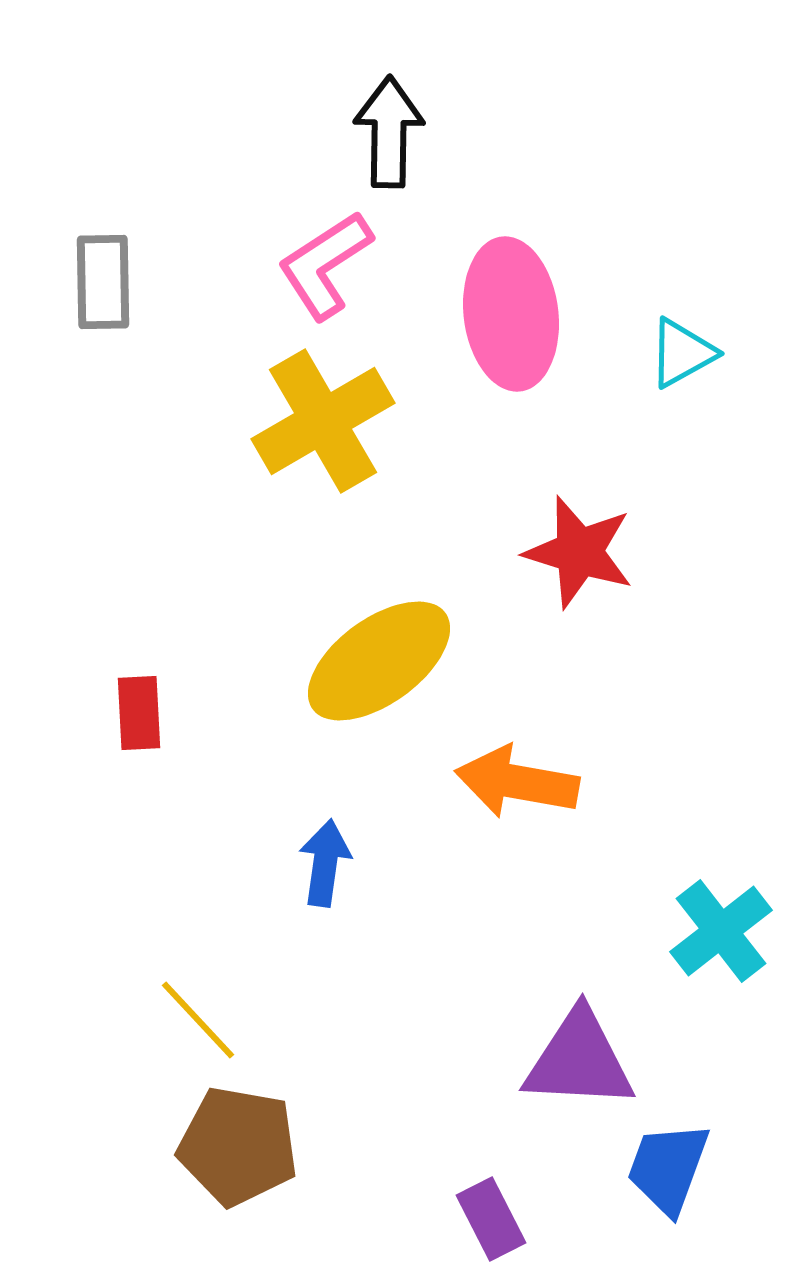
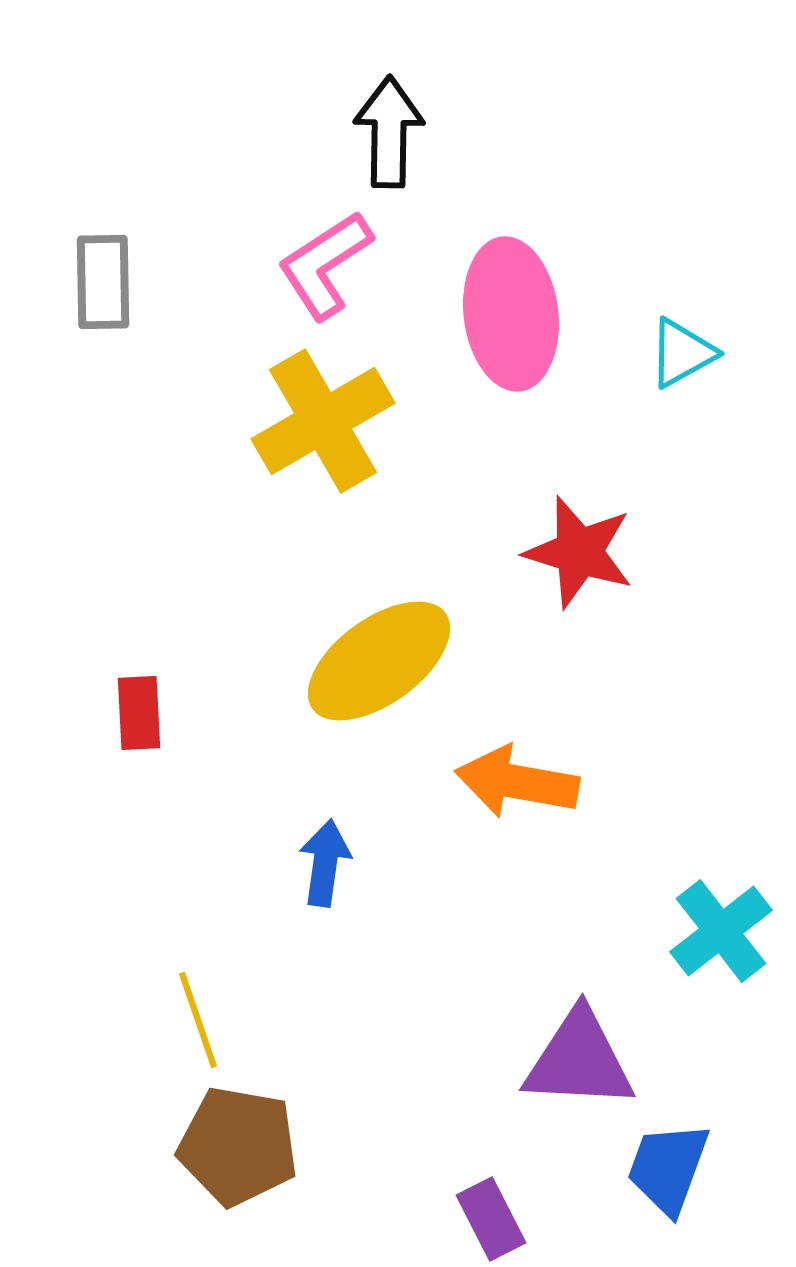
yellow line: rotated 24 degrees clockwise
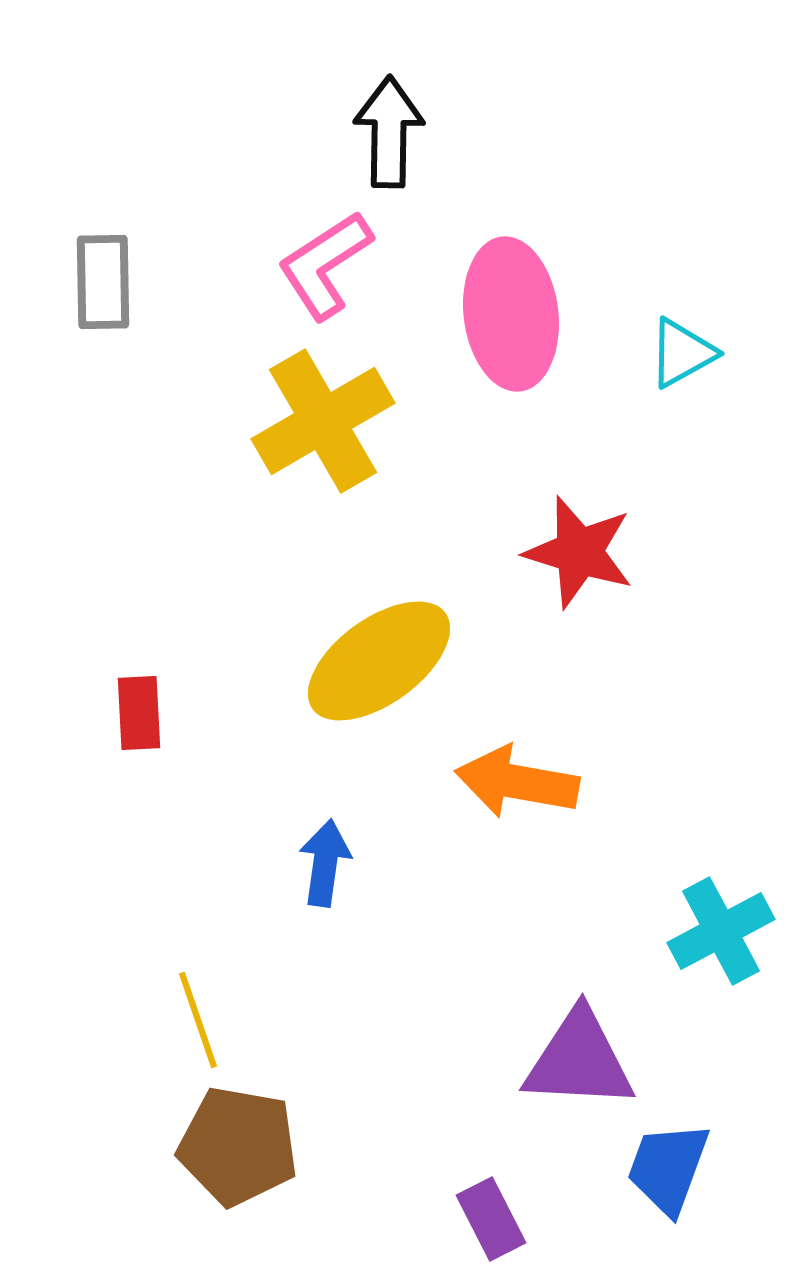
cyan cross: rotated 10 degrees clockwise
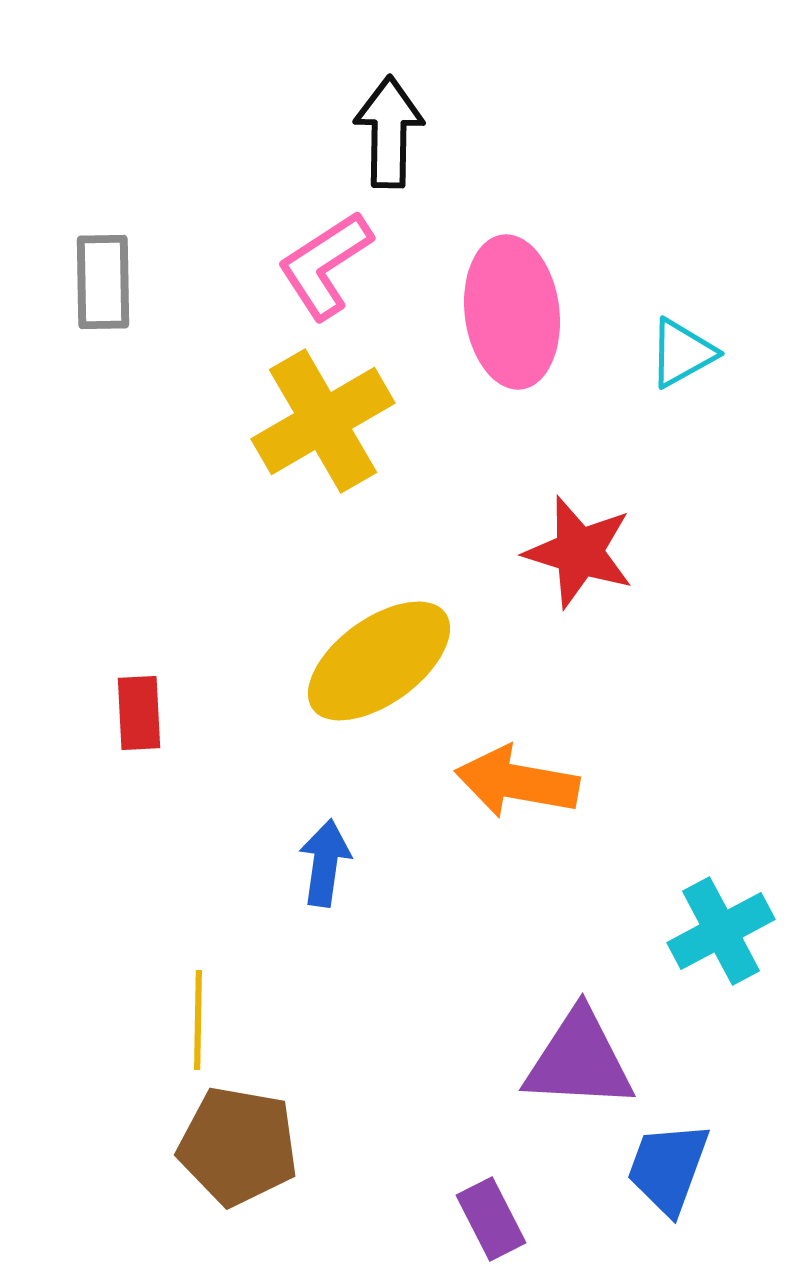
pink ellipse: moved 1 px right, 2 px up
yellow line: rotated 20 degrees clockwise
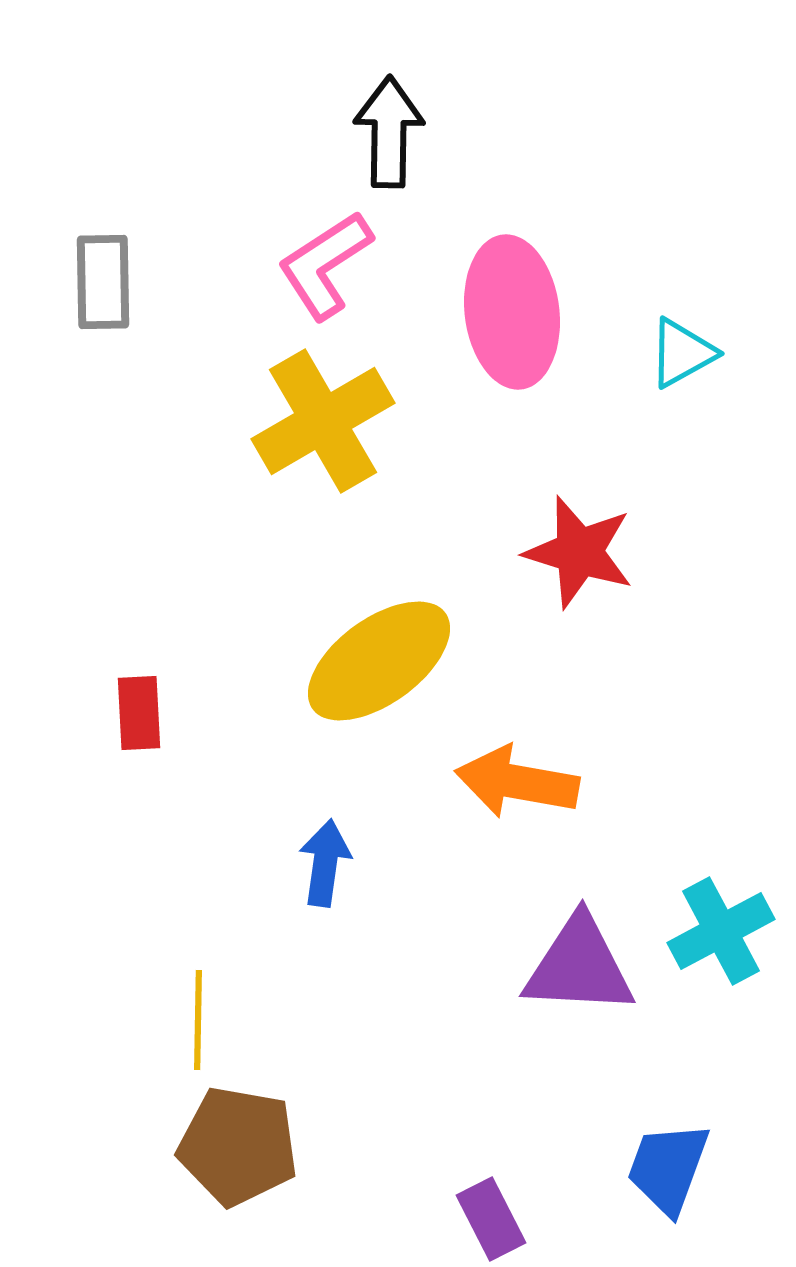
purple triangle: moved 94 px up
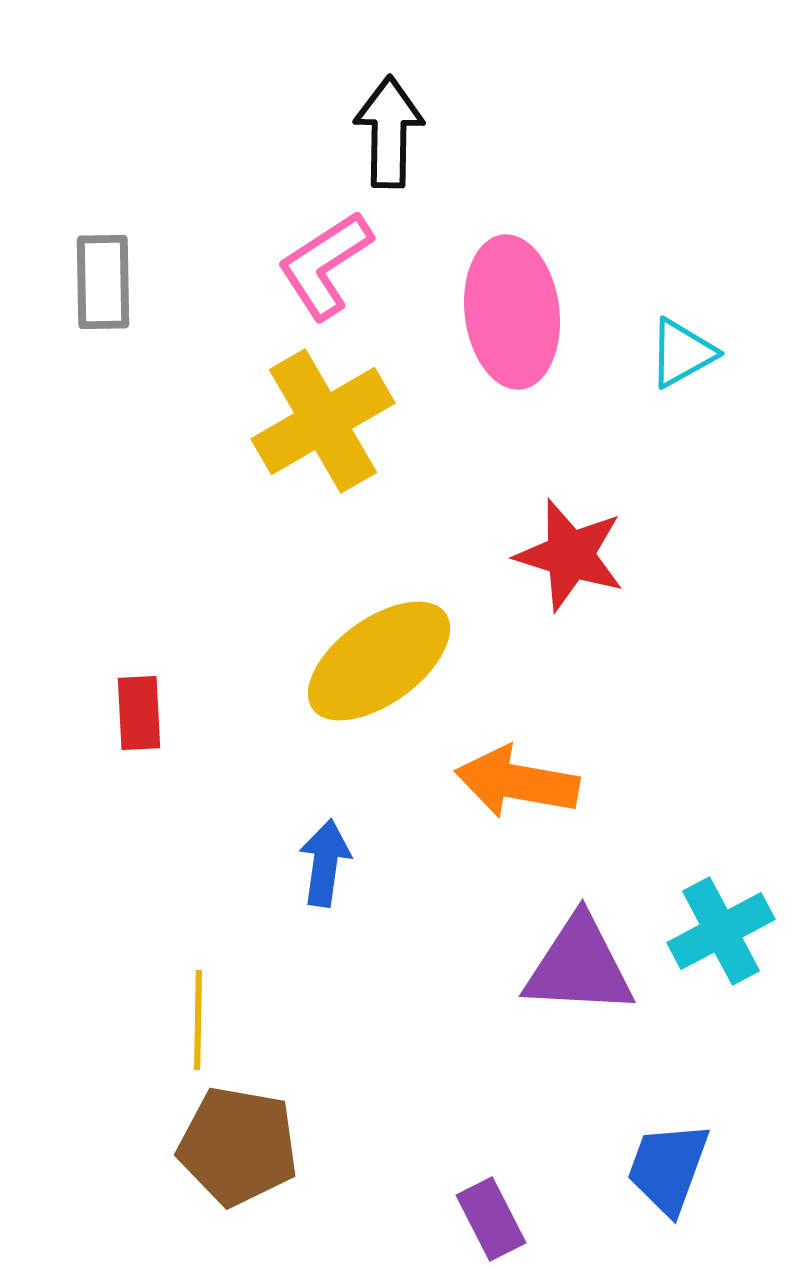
red star: moved 9 px left, 3 px down
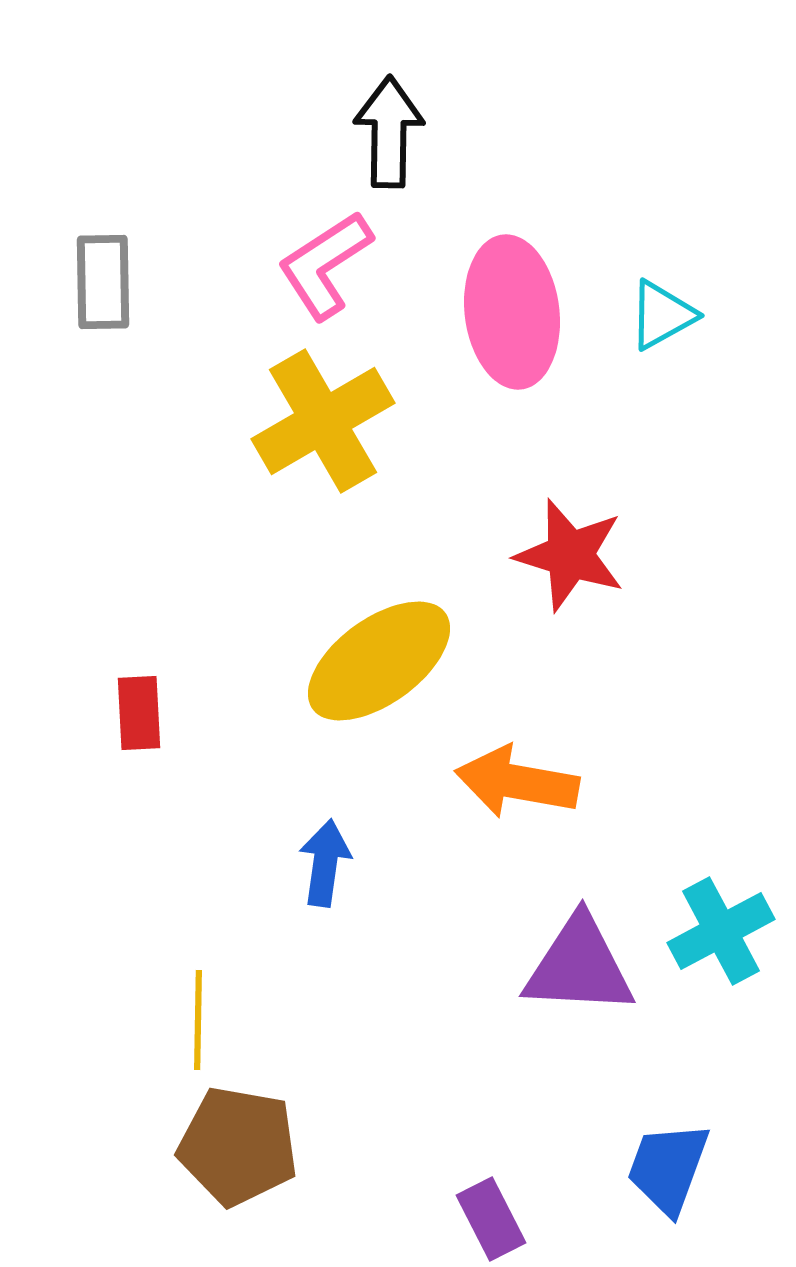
cyan triangle: moved 20 px left, 38 px up
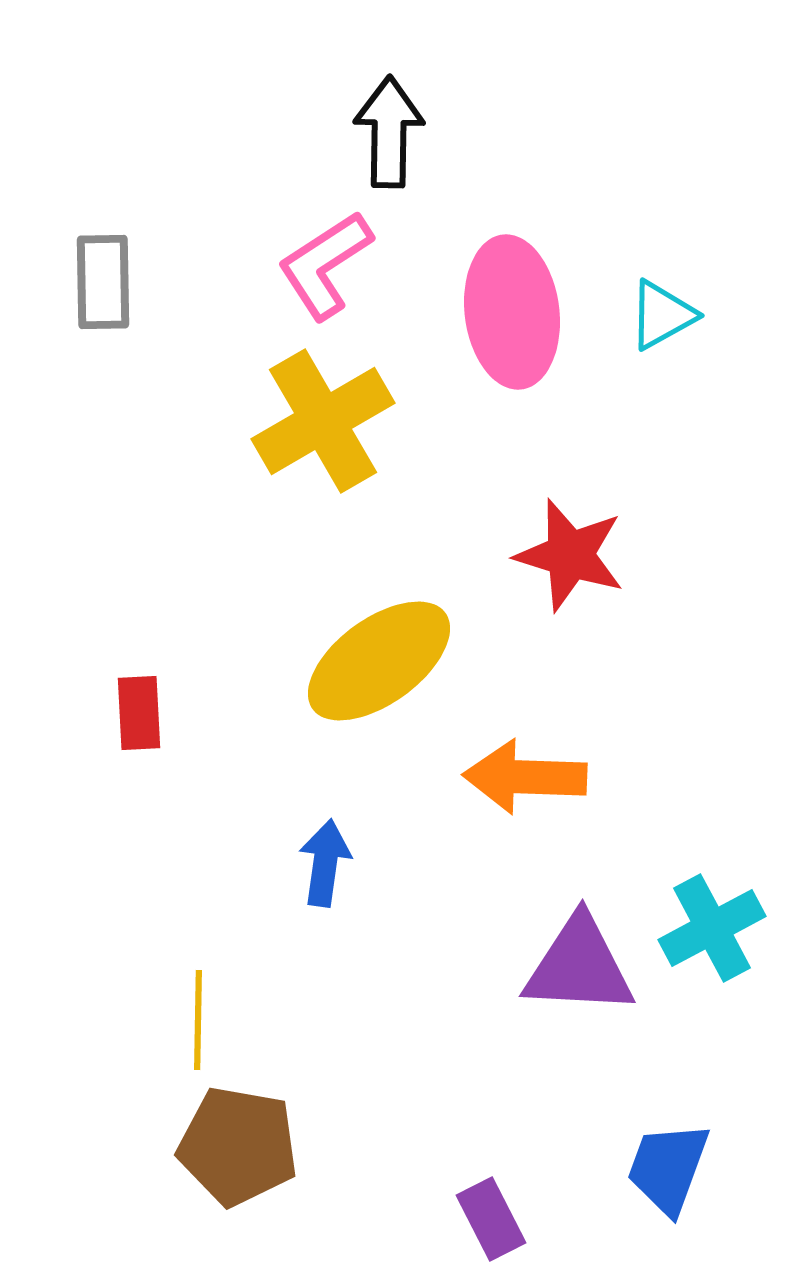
orange arrow: moved 8 px right, 5 px up; rotated 8 degrees counterclockwise
cyan cross: moved 9 px left, 3 px up
